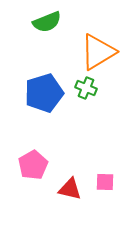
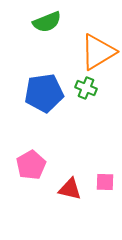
blue pentagon: rotated 9 degrees clockwise
pink pentagon: moved 2 px left
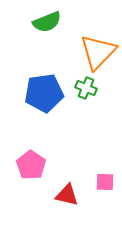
orange triangle: rotated 15 degrees counterclockwise
pink pentagon: rotated 8 degrees counterclockwise
red triangle: moved 3 px left, 6 px down
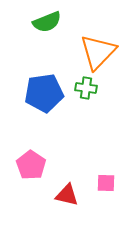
green cross: rotated 15 degrees counterclockwise
pink square: moved 1 px right, 1 px down
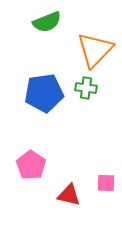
orange triangle: moved 3 px left, 2 px up
red triangle: moved 2 px right
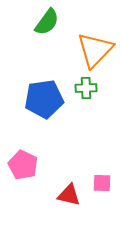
green semicircle: rotated 32 degrees counterclockwise
green cross: rotated 10 degrees counterclockwise
blue pentagon: moved 6 px down
pink pentagon: moved 8 px left; rotated 8 degrees counterclockwise
pink square: moved 4 px left
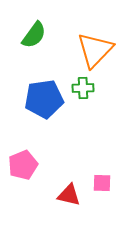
green semicircle: moved 13 px left, 13 px down
green cross: moved 3 px left
pink pentagon: rotated 24 degrees clockwise
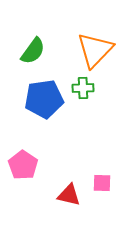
green semicircle: moved 1 px left, 16 px down
pink pentagon: rotated 16 degrees counterclockwise
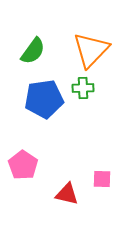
orange triangle: moved 4 px left
pink square: moved 4 px up
red triangle: moved 2 px left, 1 px up
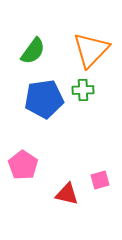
green cross: moved 2 px down
pink square: moved 2 px left, 1 px down; rotated 18 degrees counterclockwise
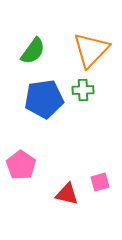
pink pentagon: moved 2 px left
pink square: moved 2 px down
